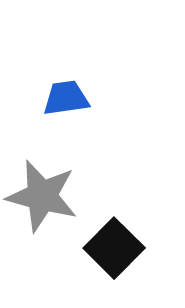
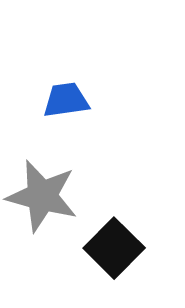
blue trapezoid: moved 2 px down
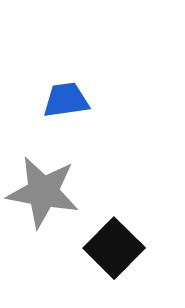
gray star: moved 1 px right, 4 px up; rotated 4 degrees counterclockwise
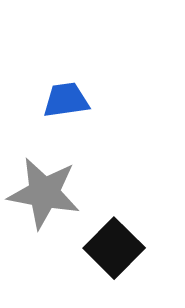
gray star: moved 1 px right, 1 px down
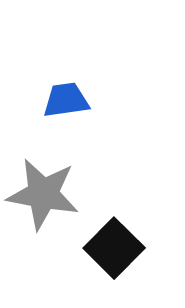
gray star: moved 1 px left, 1 px down
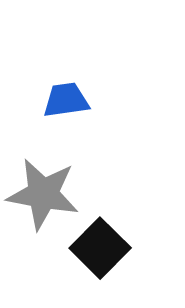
black square: moved 14 px left
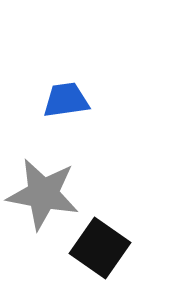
black square: rotated 10 degrees counterclockwise
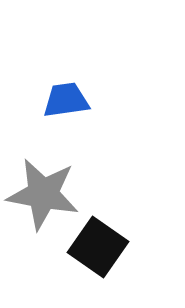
black square: moved 2 px left, 1 px up
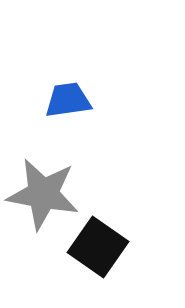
blue trapezoid: moved 2 px right
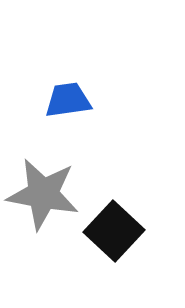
black square: moved 16 px right, 16 px up; rotated 8 degrees clockwise
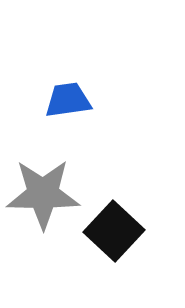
gray star: rotated 10 degrees counterclockwise
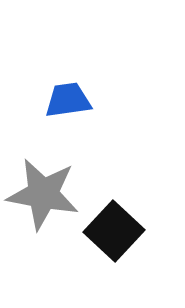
gray star: rotated 10 degrees clockwise
